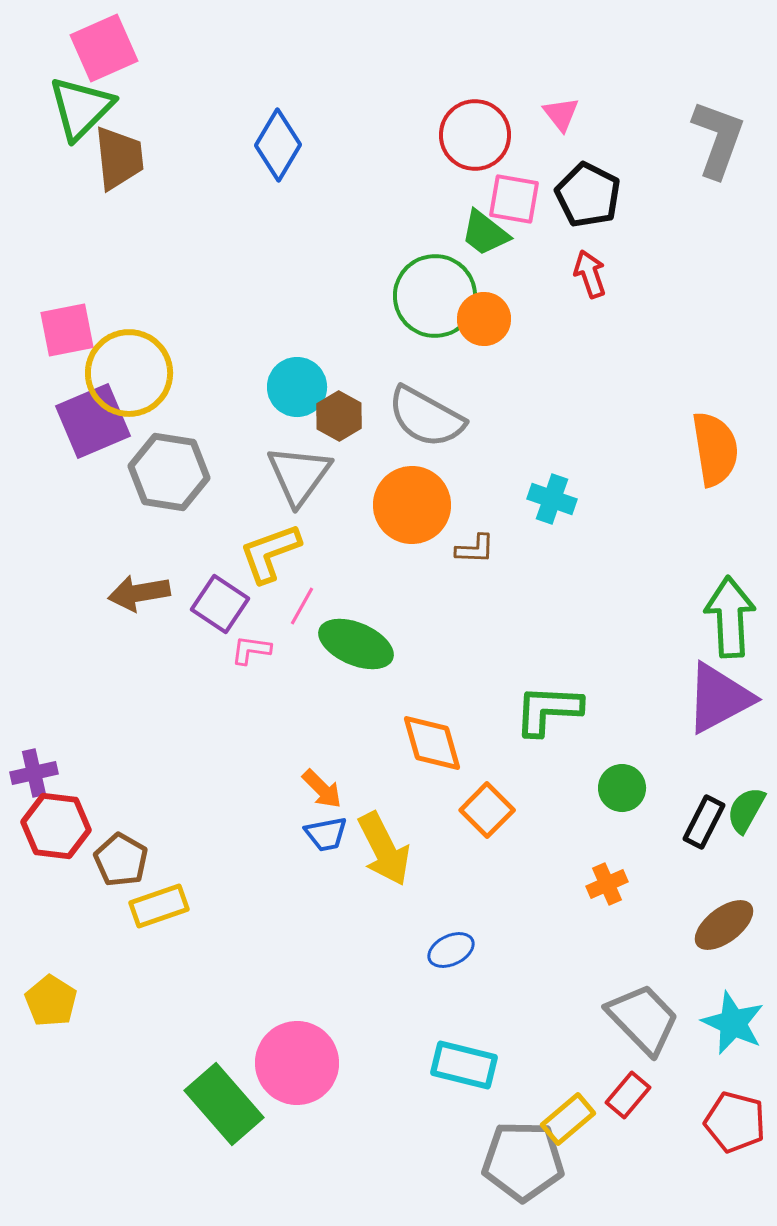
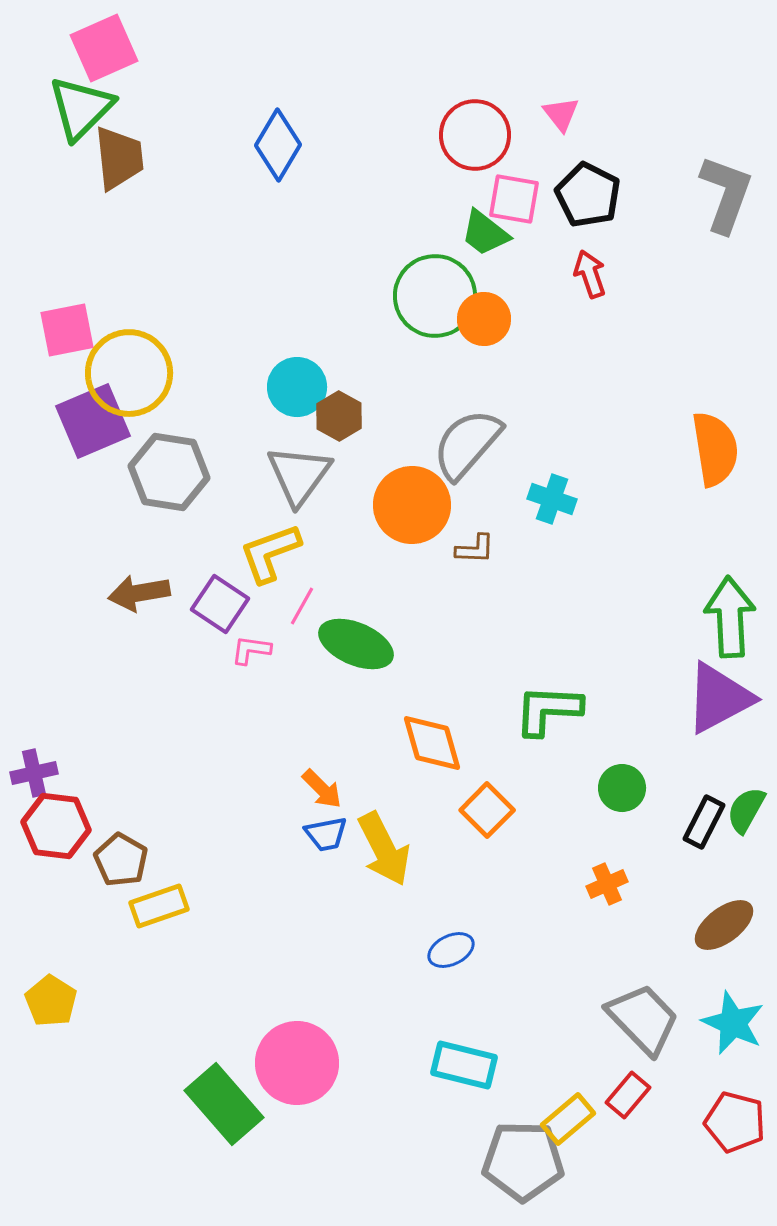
gray L-shape at (718, 139): moved 8 px right, 55 px down
gray semicircle at (426, 417): moved 41 px right, 27 px down; rotated 102 degrees clockwise
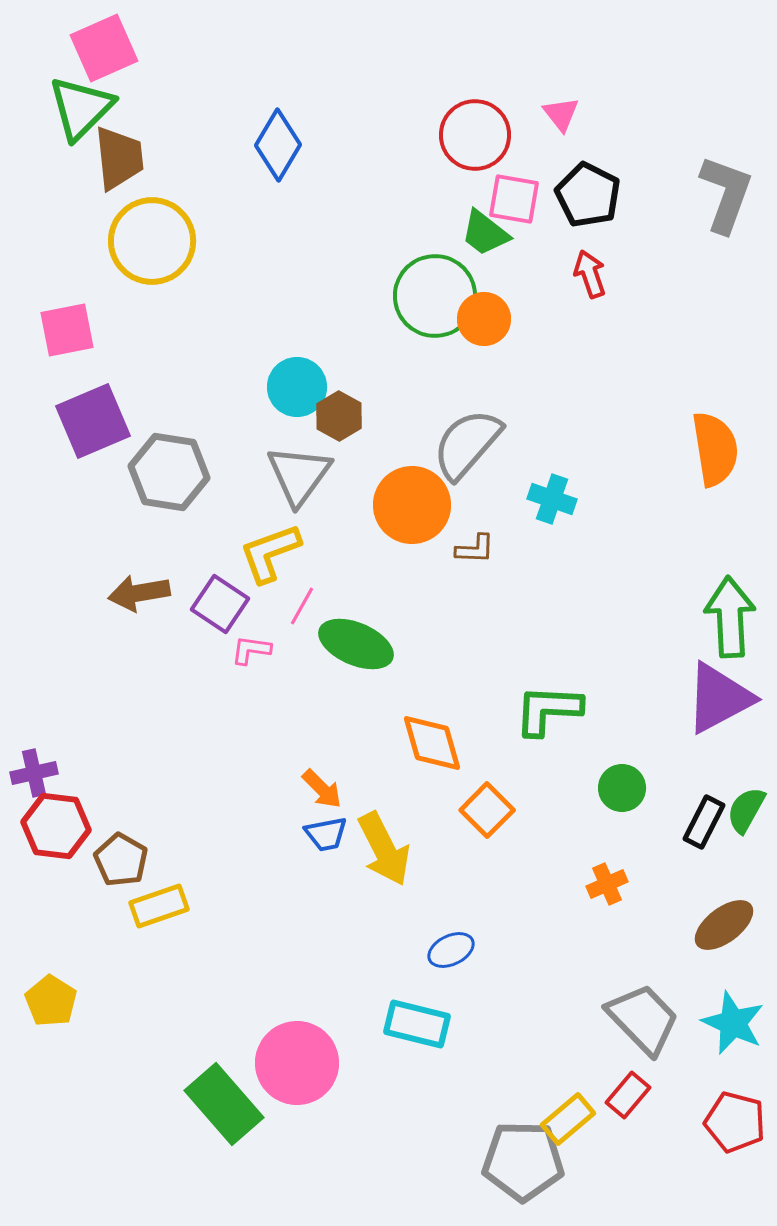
yellow circle at (129, 373): moved 23 px right, 132 px up
cyan rectangle at (464, 1065): moved 47 px left, 41 px up
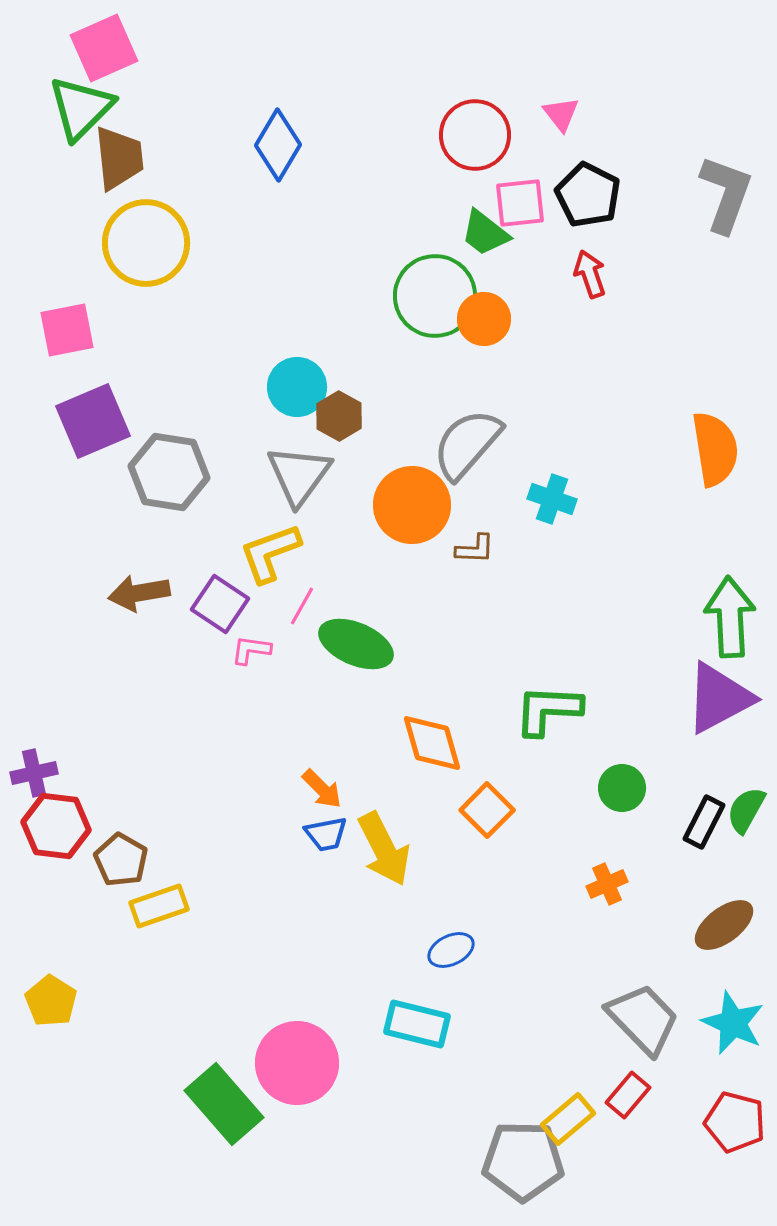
pink square at (514, 199): moved 6 px right, 4 px down; rotated 16 degrees counterclockwise
yellow circle at (152, 241): moved 6 px left, 2 px down
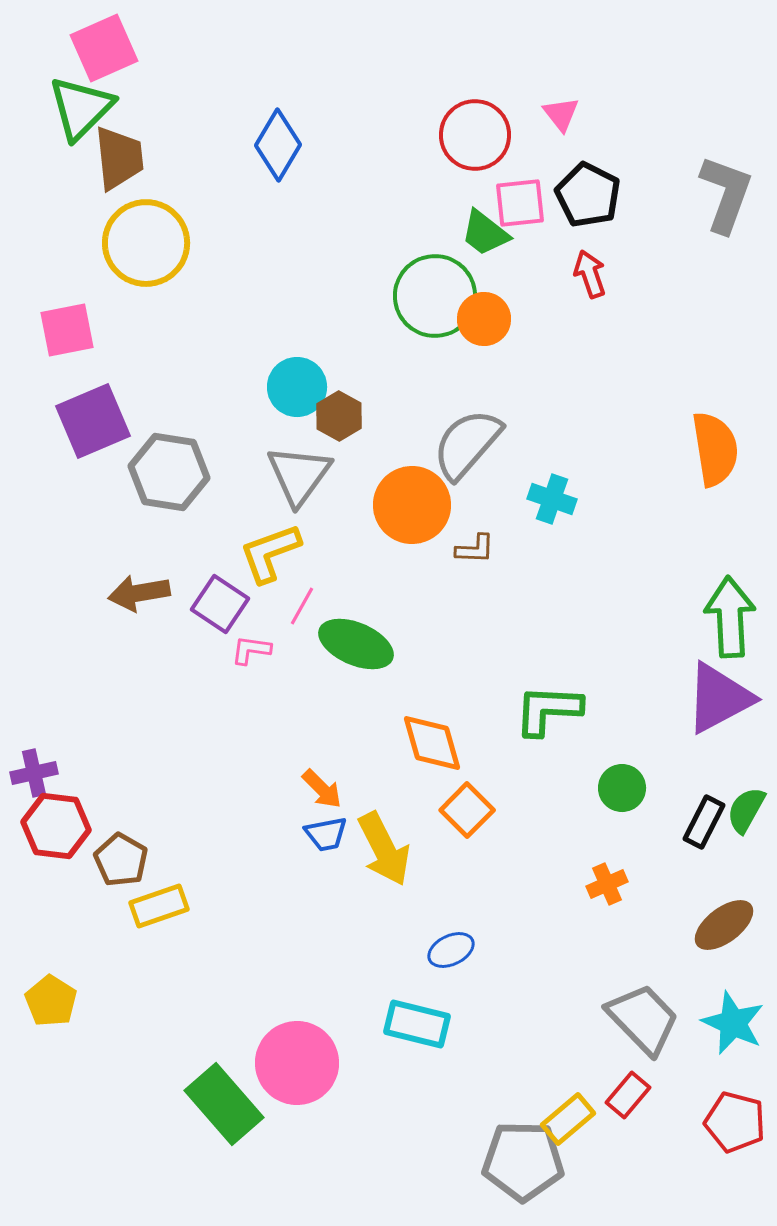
orange square at (487, 810): moved 20 px left
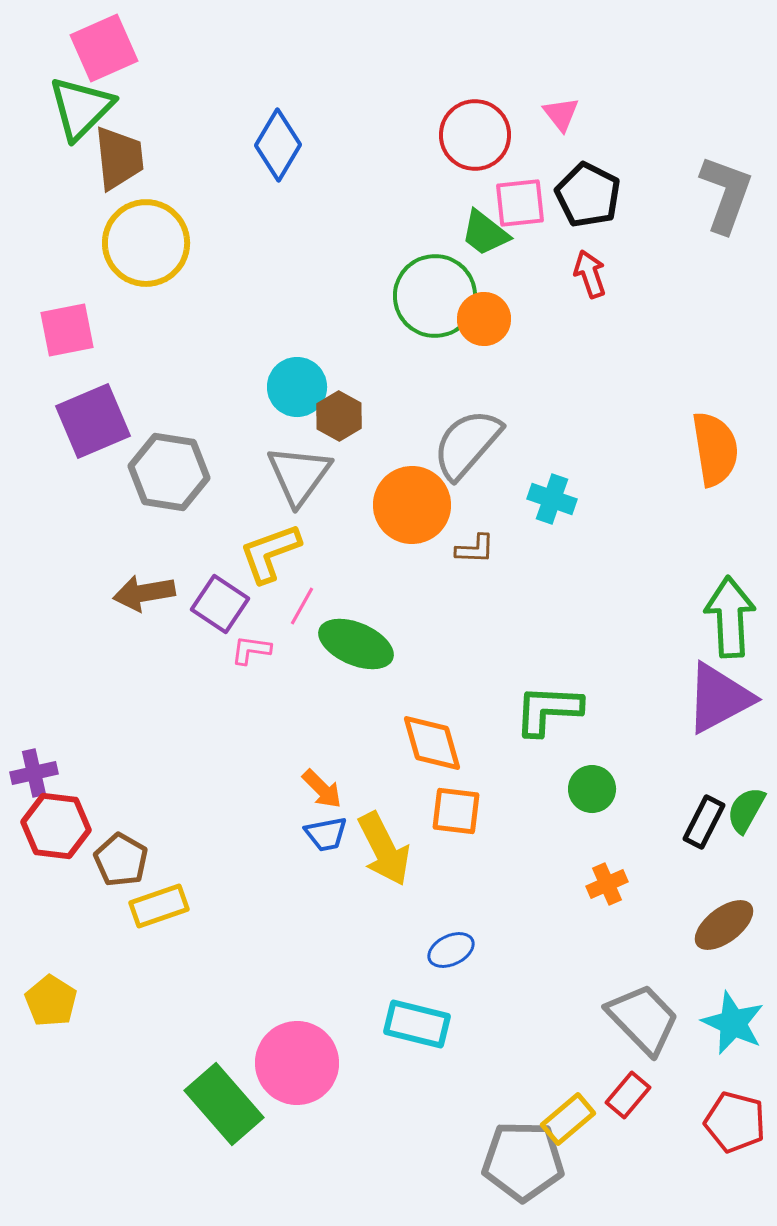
brown arrow at (139, 593): moved 5 px right
green circle at (622, 788): moved 30 px left, 1 px down
orange square at (467, 810): moved 11 px left, 1 px down; rotated 38 degrees counterclockwise
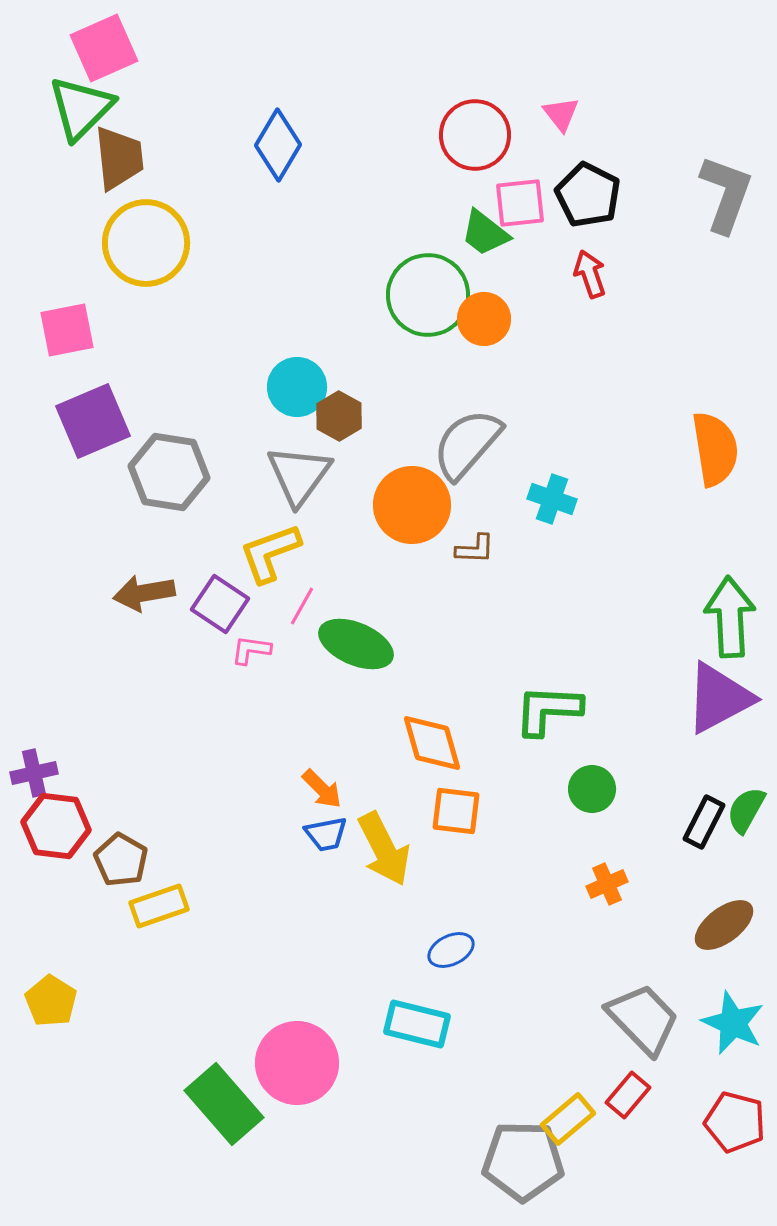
green circle at (435, 296): moved 7 px left, 1 px up
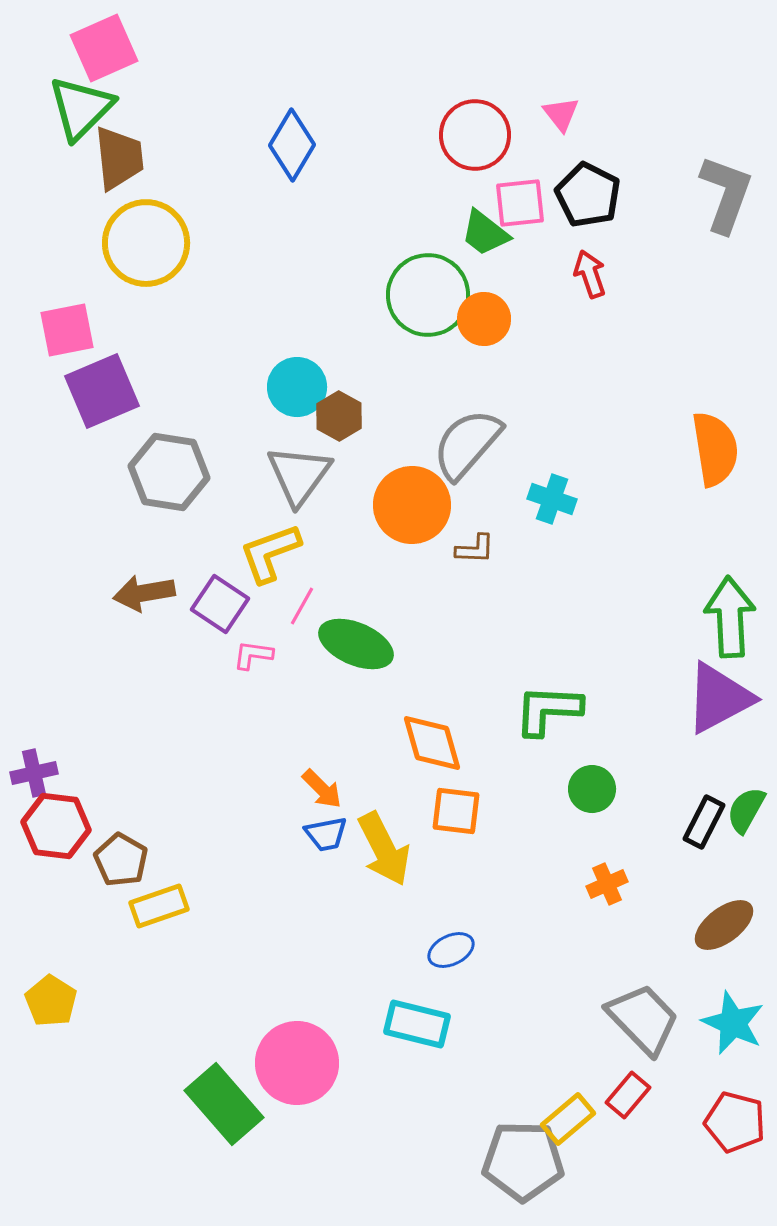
blue diamond at (278, 145): moved 14 px right
purple square at (93, 421): moved 9 px right, 30 px up
pink L-shape at (251, 650): moved 2 px right, 5 px down
